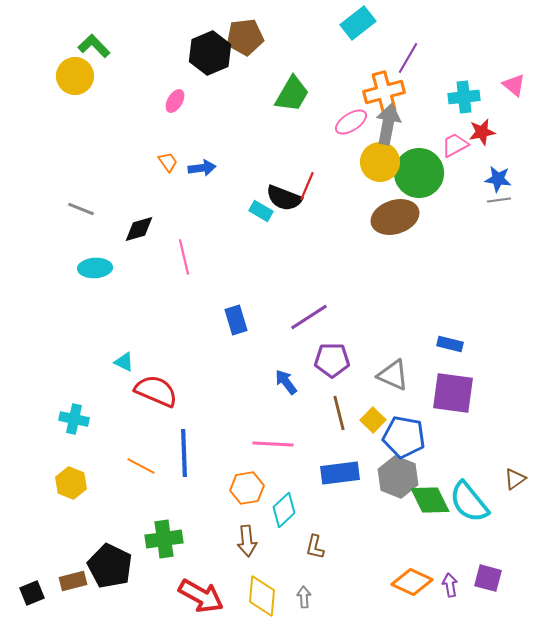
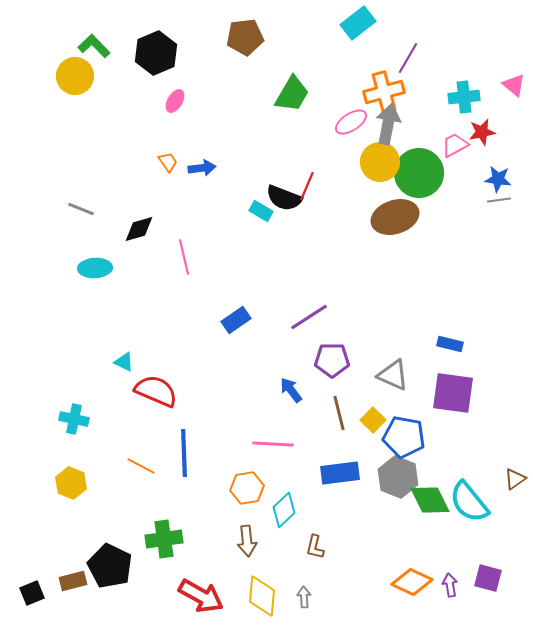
black hexagon at (210, 53): moved 54 px left
blue rectangle at (236, 320): rotated 72 degrees clockwise
blue arrow at (286, 382): moved 5 px right, 8 px down
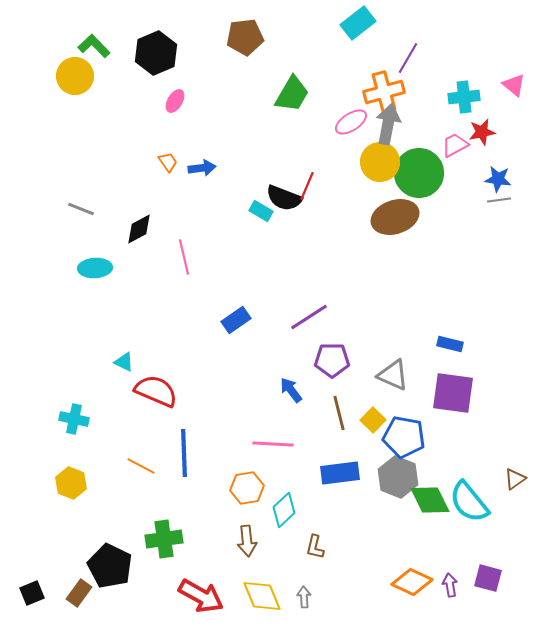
black diamond at (139, 229): rotated 12 degrees counterclockwise
brown rectangle at (73, 581): moved 6 px right, 12 px down; rotated 40 degrees counterclockwise
yellow diamond at (262, 596): rotated 27 degrees counterclockwise
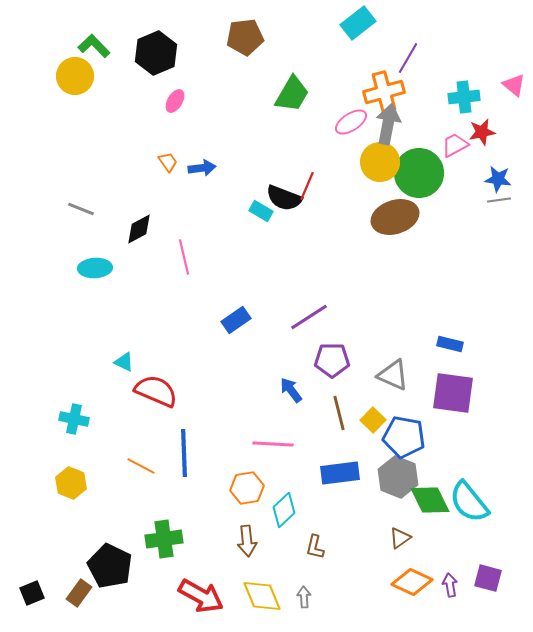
brown triangle at (515, 479): moved 115 px left, 59 px down
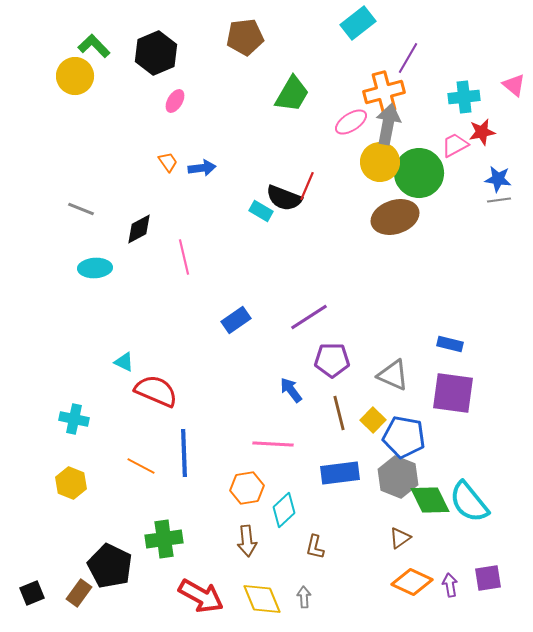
purple square at (488, 578): rotated 24 degrees counterclockwise
yellow diamond at (262, 596): moved 3 px down
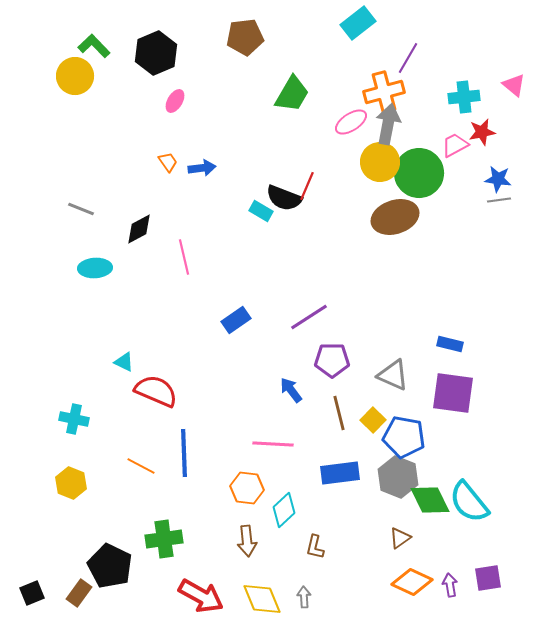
orange hexagon at (247, 488): rotated 16 degrees clockwise
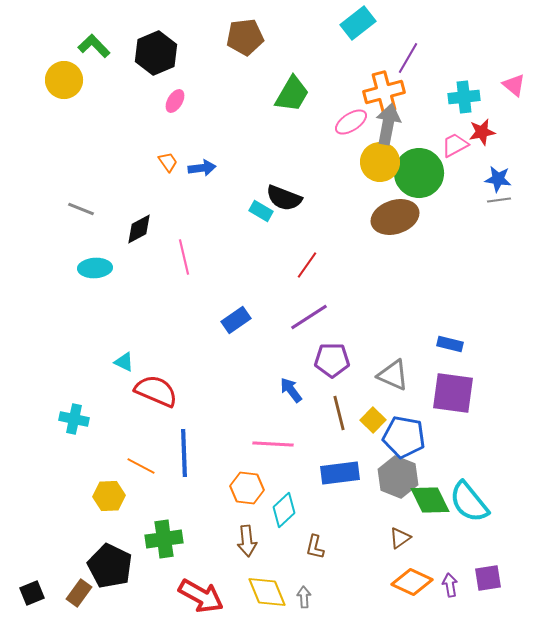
yellow circle at (75, 76): moved 11 px left, 4 px down
red line at (307, 186): moved 79 px down; rotated 12 degrees clockwise
yellow hexagon at (71, 483): moved 38 px right, 13 px down; rotated 24 degrees counterclockwise
yellow diamond at (262, 599): moved 5 px right, 7 px up
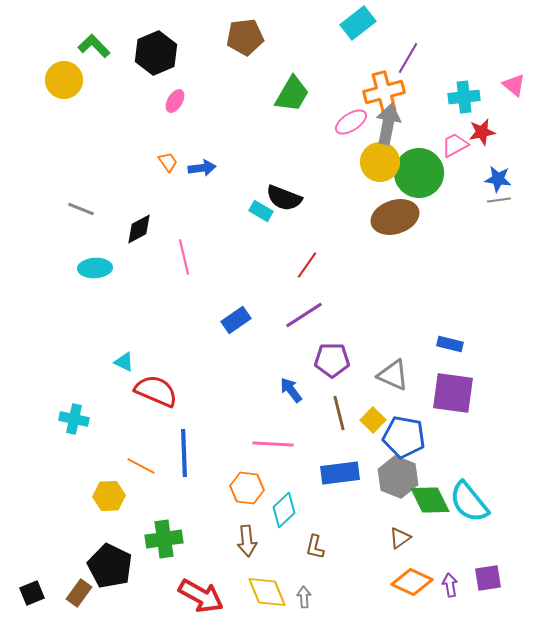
purple line at (309, 317): moved 5 px left, 2 px up
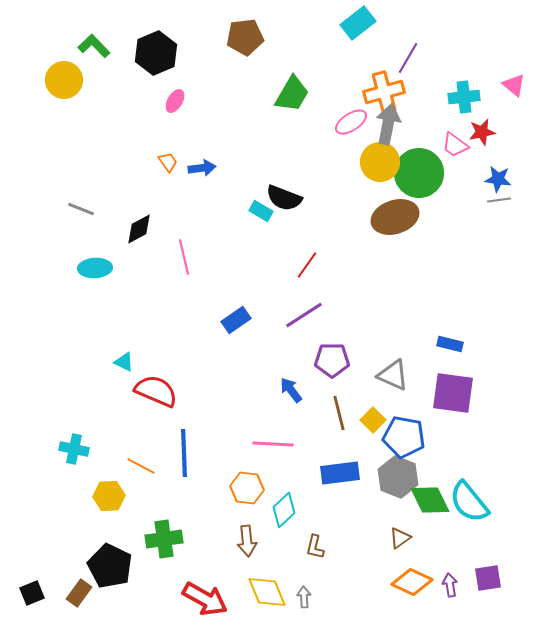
pink trapezoid at (455, 145): rotated 116 degrees counterclockwise
cyan cross at (74, 419): moved 30 px down
red arrow at (201, 596): moved 4 px right, 3 px down
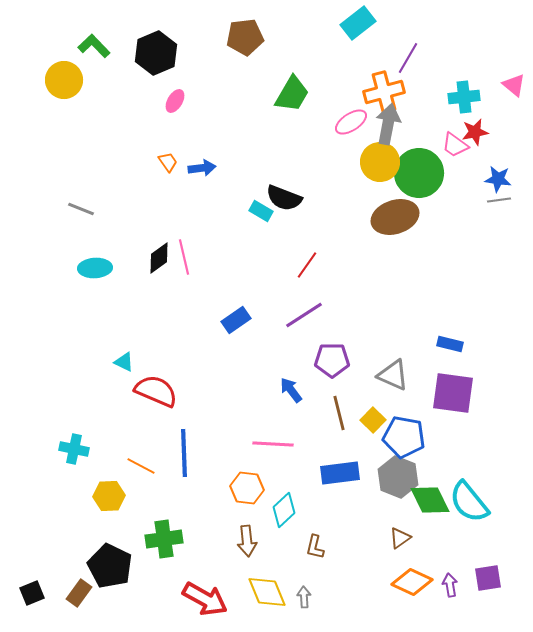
red star at (482, 132): moved 7 px left
black diamond at (139, 229): moved 20 px right, 29 px down; rotated 8 degrees counterclockwise
